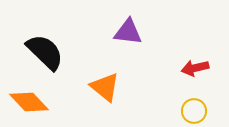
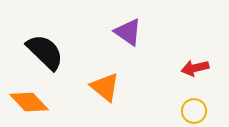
purple triangle: rotated 28 degrees clockwise
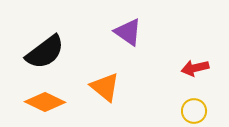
black semicircle: rotated 99 degrees clockwise
orange diamond: moved 16 px right; rotated 21 degrees counterclockwise
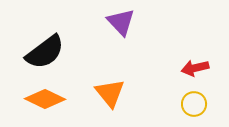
purple triangle: moved 7 px left, 10 px up; rotated 12 degrees clockwise
orange triangle: moved 5 px right, 6 px down; rotated 12 degrees clockwise
orange diamond: moved 3 px up
yellow circle: moved 7 px up
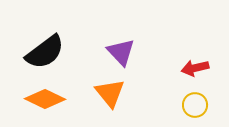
purple triangle: moved 30 px down
yellow circle: moved 1 px right, 1 px down
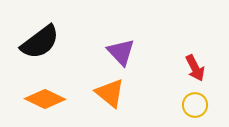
black semicircle: moved 5 px left, 10 px up
red arrow: rotated 104 degrees counterclockwise
orange triangle: rotated 12 degrees counterclockwise
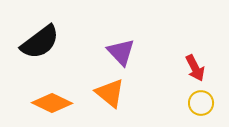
orange diamond: moved 7 px right, 4 px down
yellow circle: moved 6 px right, 2 px up
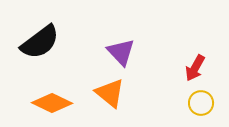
red arrow: rotated 56 degrees clockwise
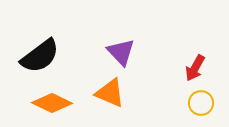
black semicircle: moved 14 px down
orange triangle: rotated 16 degrees counterclockwise
